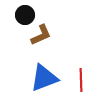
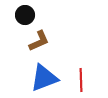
brown L-shape: moved 2 px left, 6 px down
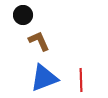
black circle: moved 2 px left
brown L-shape: rotated 90 degrees counterclockwise
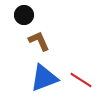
black circle: moved 1 px right
red line: rotated 55 degrees counterclockwise
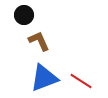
red line: moved 1 px down
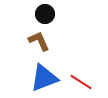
black circle: moved 21 px right, 1 px up
red line: moved 1 px down
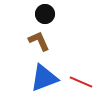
red line: rotated 10 degrees counterclockwise
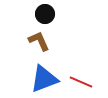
blue triangle: moved 1 px down
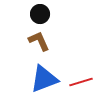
black circle: moved 5 px left
red line: rotated 40 degrees counterclockwise
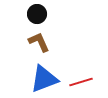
black circle: moved 3 px left
brown L-shape: moved 1 px down
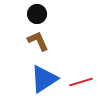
brown L-shape: moved 1 px left, 1 px up
blue triangle: rotated 12 degrees counterclockwise
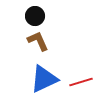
black circle: moved 2 px left, 2 px down
blue triangle: rotated 8 degrees clockwise
